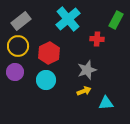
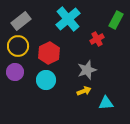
red cross: rotated 32 degrees counterclockwise
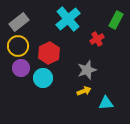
gray rectangle: moved 2 px left, 1 px down
purple circle: moved 6 px right, 4 px up
cyan circle: moved 3 px left, 2 px up
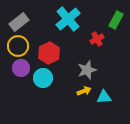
cyan triangle: moved 2 px left, 6 px up
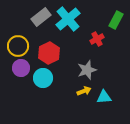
gray rectangle: moved 22 px right, 5 px up
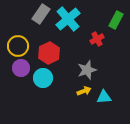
gray rectangle: moved 3 px up; rotated 18 degrees counterclockwise
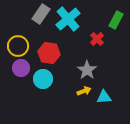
red cross: rotated 16 degrees counterclockwise
red hexagon: rotated 25 degrees counterclockwise
gray star: rotated 18 degrees counterclockwise
cyan circle: moved 1 px down
